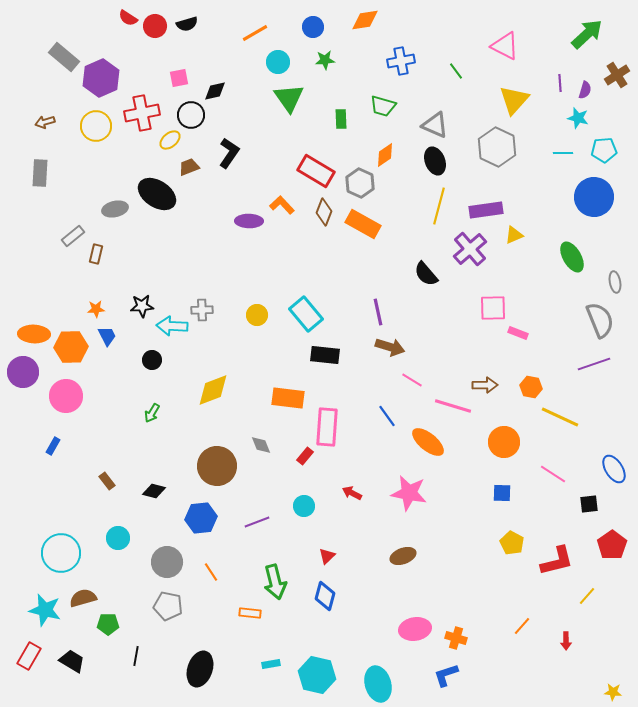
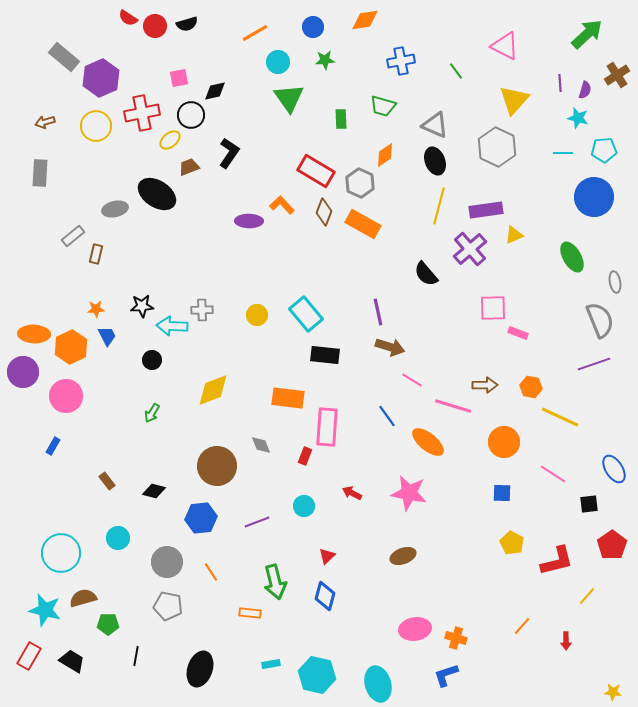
orange hexagon at (71, 347): rotated 24 degrees counterclockwise
red rectangle at (305, 456): rotated 18 degrees counterclockwise
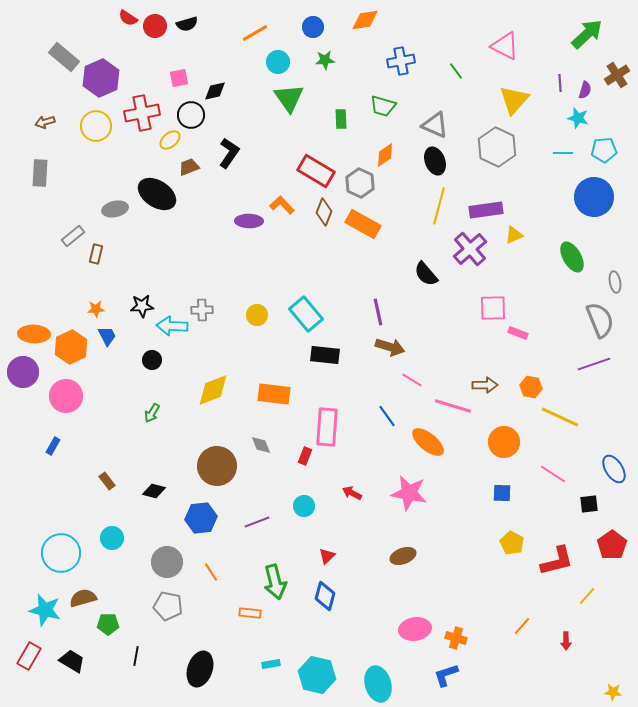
orange rectangle at (288, 398): moved 14 px left, 4 px up
cyan circle at (118, 538): moved 6 px left
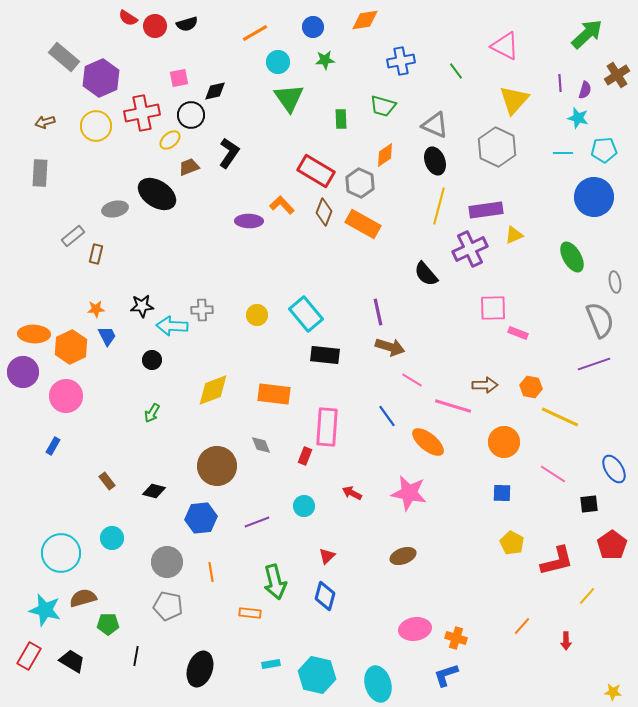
purple cross at (470, 249): rotated 16 degrees clockwise
orange line at (211, 572): rotated 24 degrees clockwise
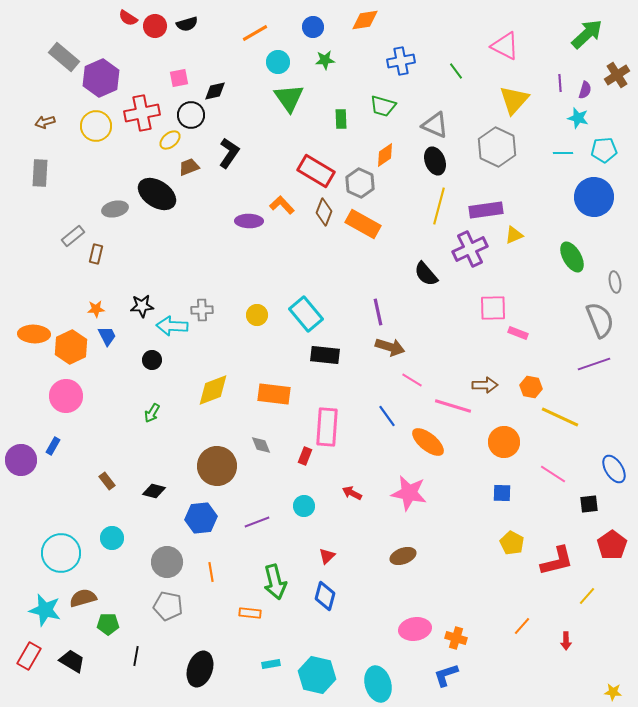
purple circle at (23, 372): moved 2 px left, 88 px down
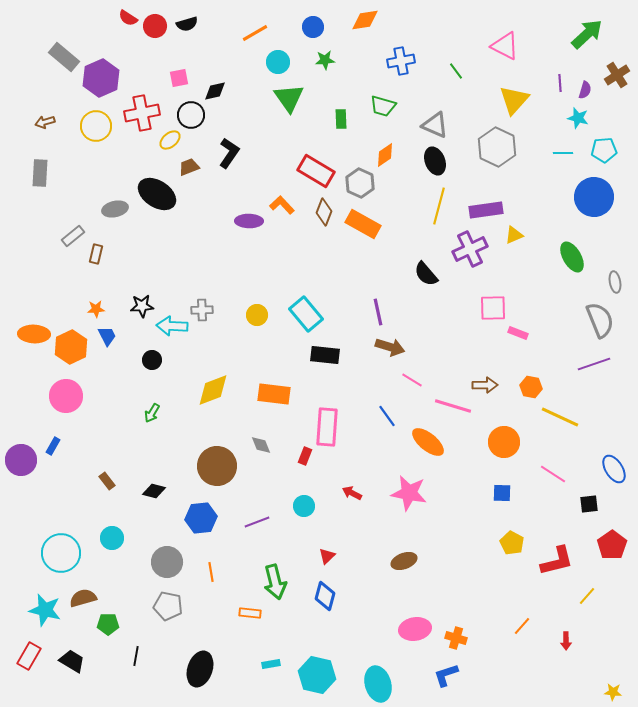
brown ellipse at (403, 556): moved 1 px right, 5 px down
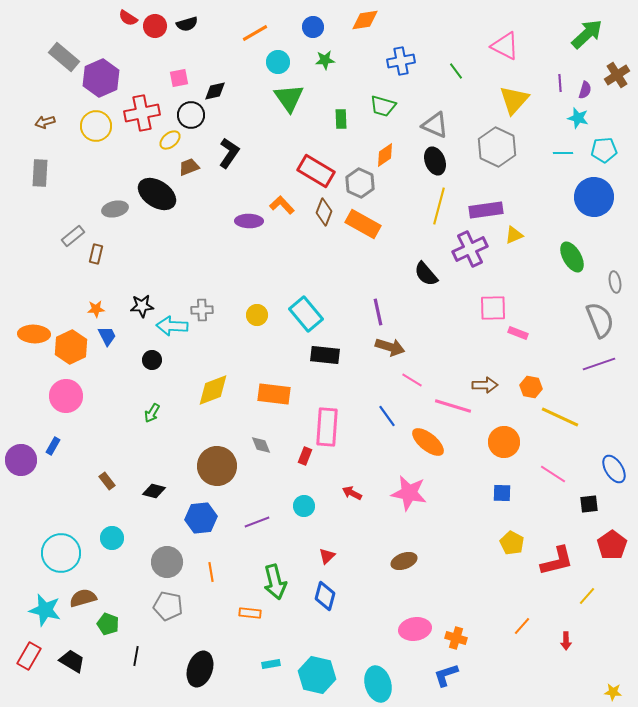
purple line at (594, 364): moved 5 px right
green pentagon at (108, 624): rotated 20 degrees clockwise
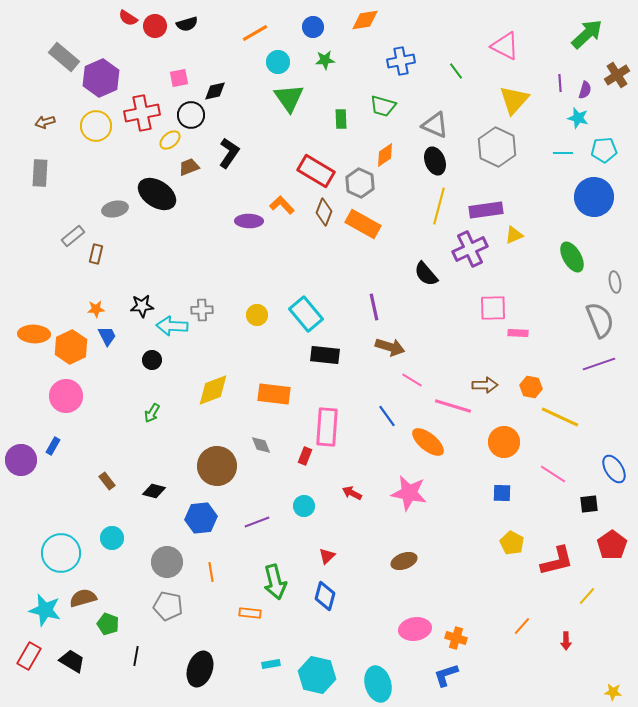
purple line at (378, 312): moved 4 px left, 5 px up
pink rectangle at (518, 333): rotated 18 degrees counterclockwise
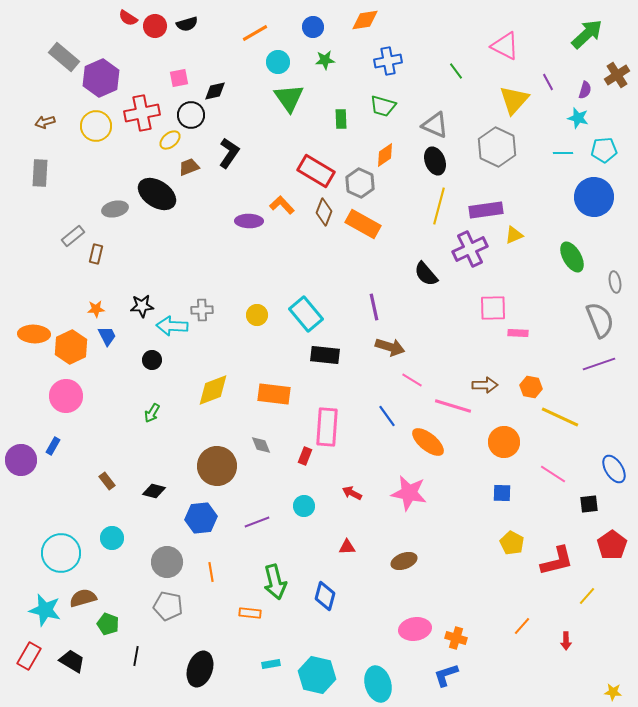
blue cross at (401, 61): moved 13 px left
purple line at (560, 83): moved 12 px left, 1 px up; rotated 24 degrees counterclockwise
red triangle at (327, 556): moved 20 px right, 9 px up; rotated 42 degrees clockwise
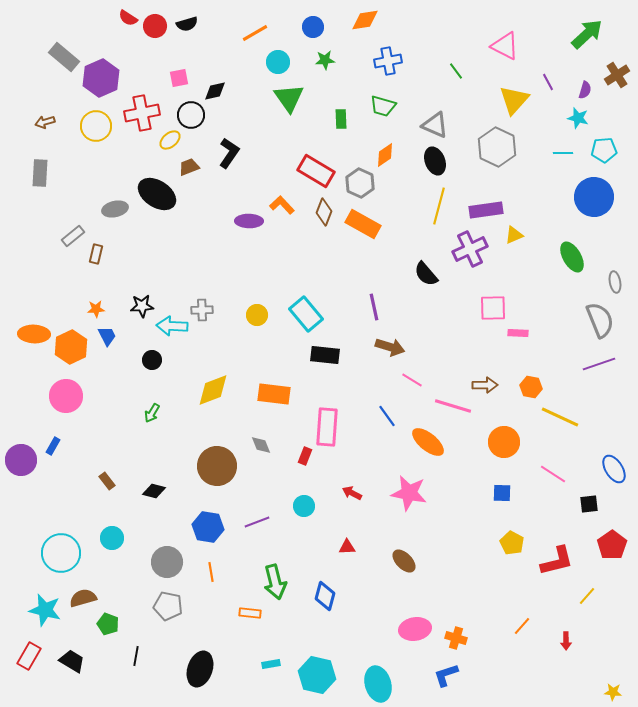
blue hexagon at (201, 518): moved 7 px right, 9 px down; rotated 16 degrees clockwise
brown ellipse at (404, 561): rotated 65 degrees clockwise
